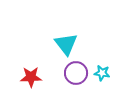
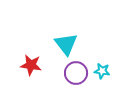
cyan star: moved 2 px up
red star: moved 12 px up; rotated 10 degrees clockwise
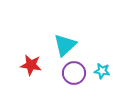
cyan triangle: moved 1 px left, 1 px down; rotated 25 degrees clockwise
purple circle: moved 2 px left
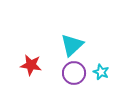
cyan triangle: moved 7 px right
cyan star: moved 1 px left, 1 px down; rotated 14 degrees clockwise
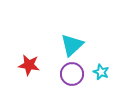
red star: moved 2 px left
purple circle: moved 2 px left, 1 px down
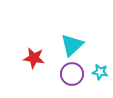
red star: moved 5 px right, 7 px up
cyan star: moved 1 px left; rotated 14 degrees counterclockwise
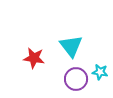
cyan triangle: moved 1 px left, 1 px down; rotated 25 degrees counterclockwise
purple circle: moved 4 px right, 5 px down
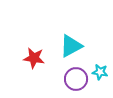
cyan triangle: rotated 40 degrees clockwise
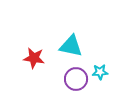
cyan triangle: rotated 40 degrees clockwise
cyan star: rotated 14 degrees counterclockwise
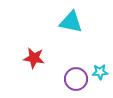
cyan triangle: moved 24 px up
